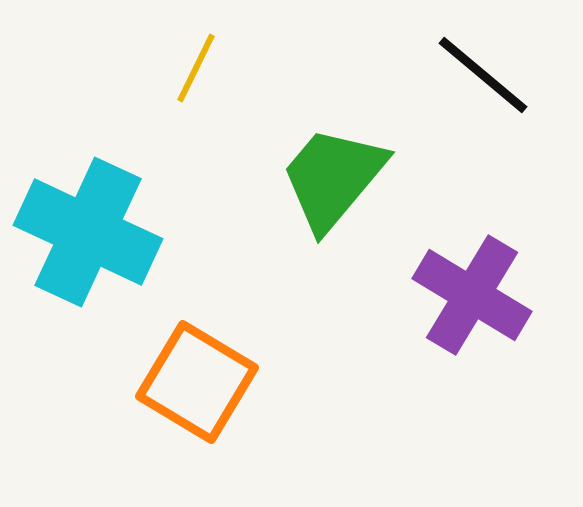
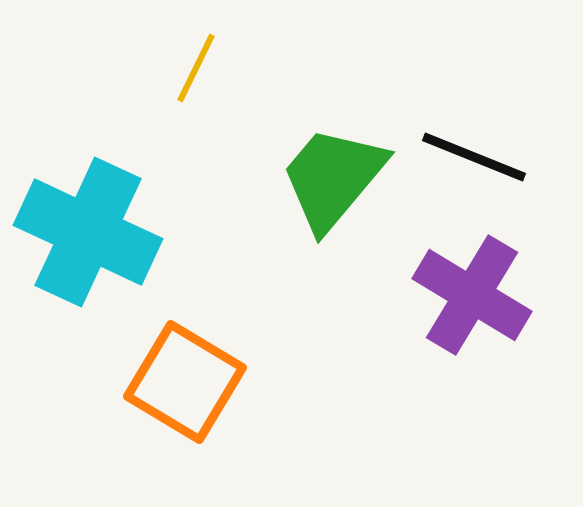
black line: moved 9 px left, 82 px down; rotated 18 degrees counterclockwise
orange square: moved 12 px left
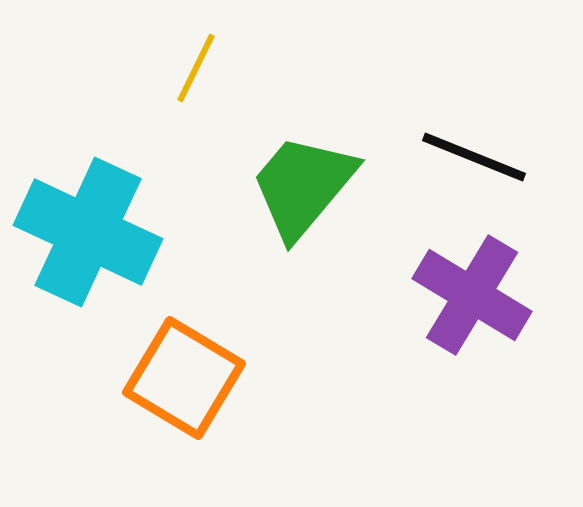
green trapezoid: moved 30 px left, 8 px down
orange square: moved 1 px left, 4 px up
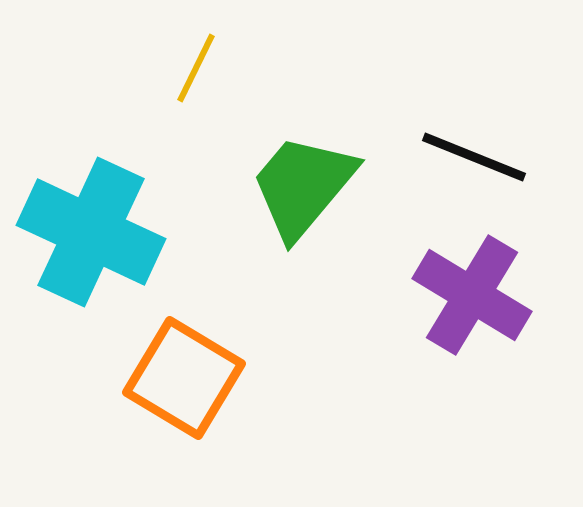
cyan cross: moved 3 px right
